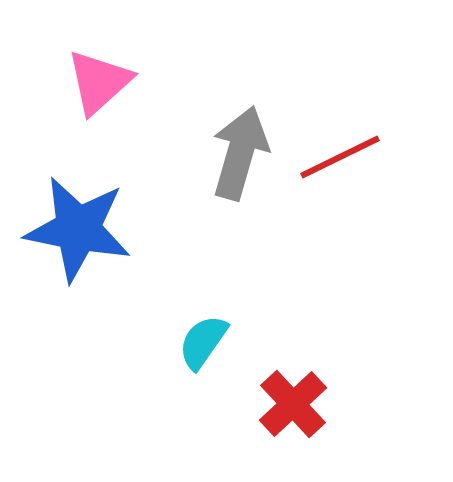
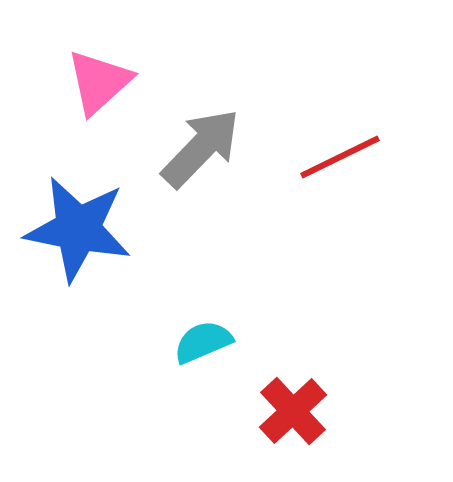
gray arrow: moved 39 px left, 5 px up; rotated 28 degrees clockwise
cyan semicircle: rotated 32 degrees clockwise
red cross: moved 7 px down
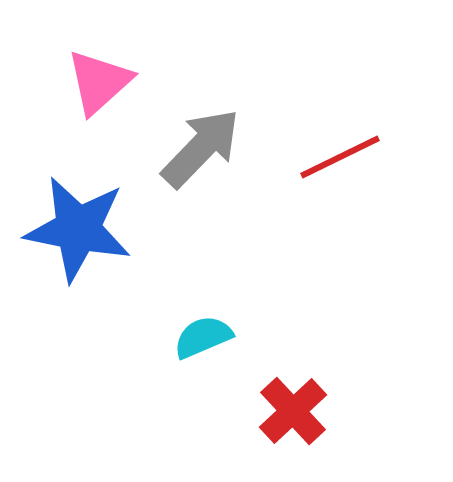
cyan semicircle: moved 5 px up
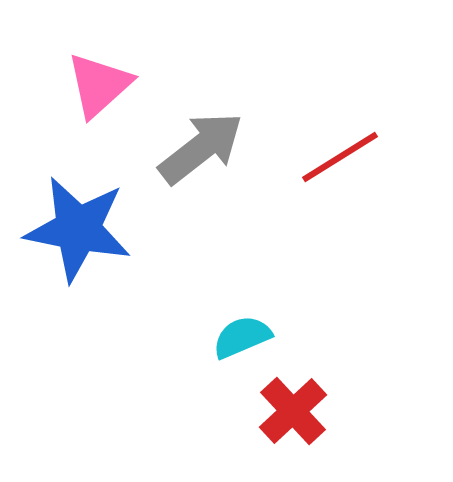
pink triangle: moved 3 px down
gray arrow: rotated 8 degrees clockwise
red line: rotated 6 degrees counterclockwise
cyan semicircle: moved 39 px right
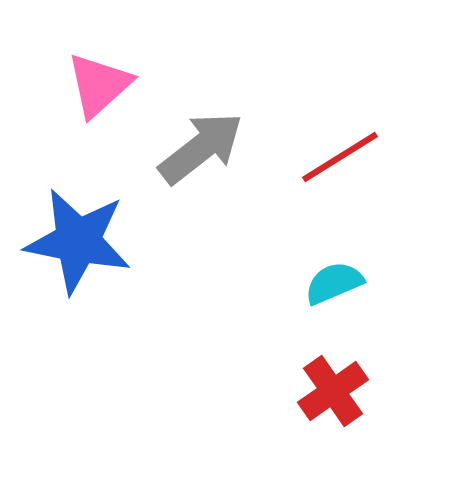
blue star: moved 12 px down
cyan semicircle: moved 92 px right, 54 px up
red cross: moved 40 px right, 20 px up; rotated 8 degrees clockwise
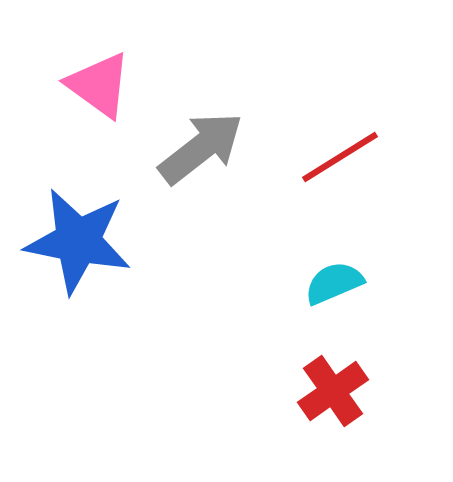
pink triangle: rotated 42 degrees counterclockwise
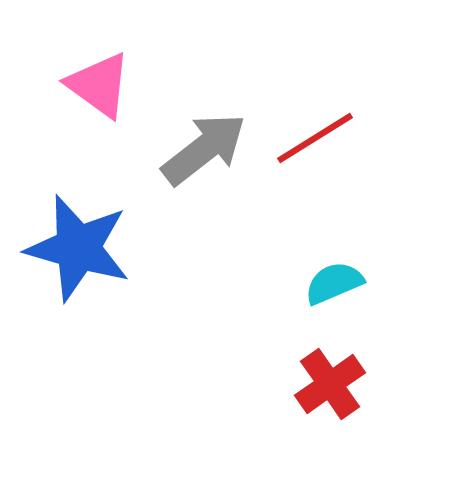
gray arrow: moved 3 px right, 1 px down
red line: moved 25 px left, 19 px up
blue star: moved 7 px down; rotated 5 degrees clockwise
red cross: moved 3 px left, 7 px up
